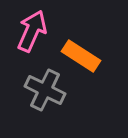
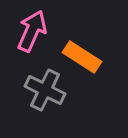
orange rectangle: moved 1 px right, 1 px down
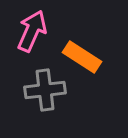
gray cross: rotated 33 degrees counterclockwise
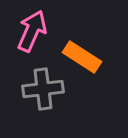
gray cross: moved 2 px left, 1 px up
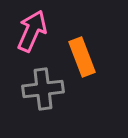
orange rectangle: rotated 36 degrees clockwise
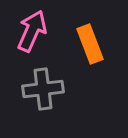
orange rectangle: moved 8 px right, 13 px up
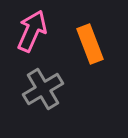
gray cross: rotated 24 degrees counterclockwise
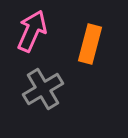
orange rectangle: rotated 36 degrees clockwise
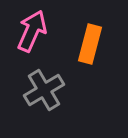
gray cross: moved 1 px right, 1 px down
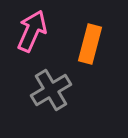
gray cross: moved 7 px right
